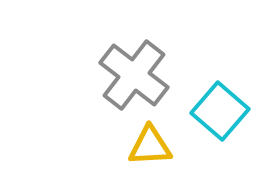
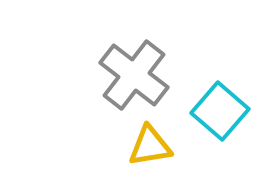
yellow triangle: rotated 6 degrees counterclockwise
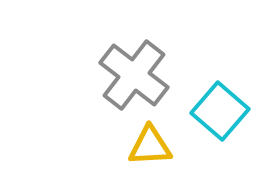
yellow triangle: rotated 6 degrees clockwise
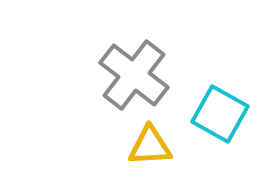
cyan square: moved 3 px down; rotated 12 degrees counterclockwise
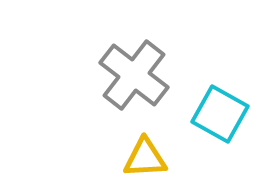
yellow triangle: moved 5 px left, 12 px down
